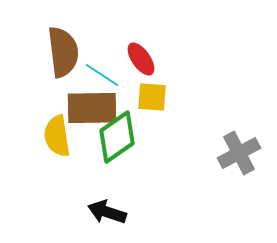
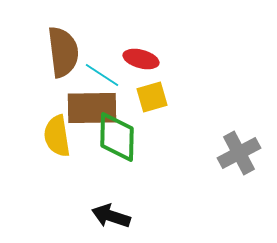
red ellipse: rotated 40 degrees counterclockwise
yellow square: rotated 20 degrees counterclockwise
green diamond: rotated 54 degrees counterclockwise
black arrow: moved 4 px right, 4 px down
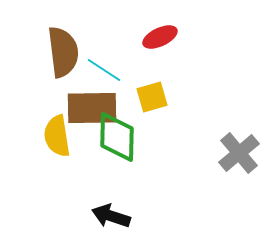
red ellipse: moved 19 px right, 22 px up; rotated 40 degrees counterclockwise
cyan line: moved 2 px right, 5 px up
gray cross: rotated 12 degrees counterclockwise
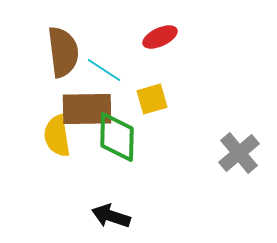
yellow square: moved 2 px down
brown rectangle: moved 5 px left, 1 px down
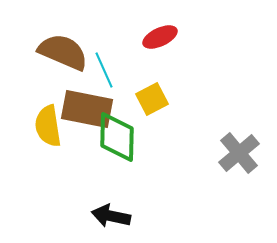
brown semicircle: rotated 60 degrees counterclockwise
cyan line: rotated 33 degrees clockwise
yellow square: rotated 12 degrees counterclockwise
brown rectangle: rotated 12 degrees clockwise
yellow semicircle: moved 9 px left, 10 px up
black arrow: rotated 6 degrees counterclockwise
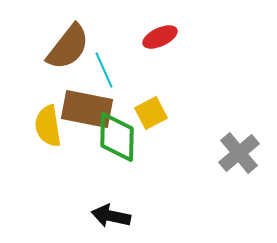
brown semicircle: moved 5 px right, 5 px up; rotated 105 degrees clockwise
yellow square: moved 1 px left, 14 px down
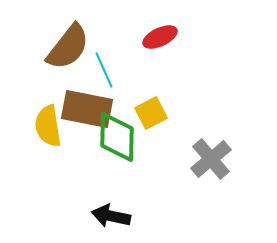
gray cross: moved 28 px left, 6 px down
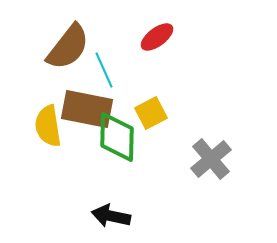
red ellipse: moved 3 px left; rotated 12 degrees counterclockwise
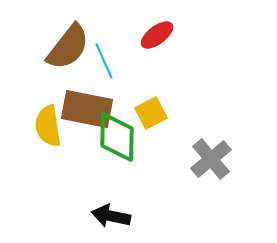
red ellipse: moved 2 px up
cyan line: moved 9 px up
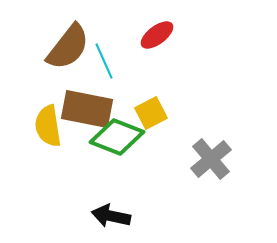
green diamond: rotated 70 degrees counterclockwise
